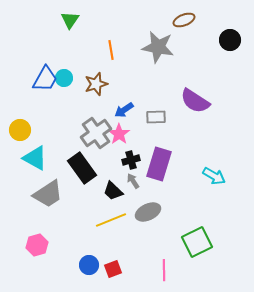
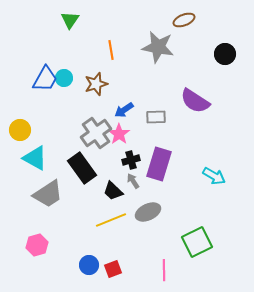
black circle: moved 5 px left, 14 px down
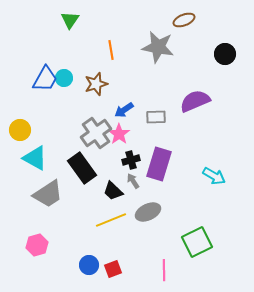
purple semicircle: rotated 124 degrees clockwise
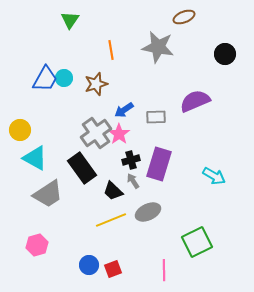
brown ellipse: moved 3 px up
